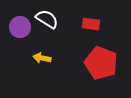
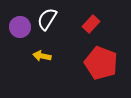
white semicircle: rotated 90 degrees counterclockwise
red rectangle: rotated 54 degrees counterclockwise
yellow arrow: moved 2 px up
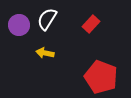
purple circle: moved 1 px left, 2 px up
yellow arrow: moved 3 px right, 3 px up
red pentagon: moved 14 px down
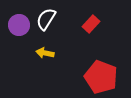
white semicircle: moved 1 px left
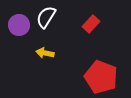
white semicircle: moved 2 px up
